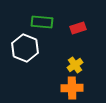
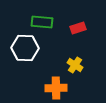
white hexagon: rotated 20 degrees counterclockwise
yellow cross: rotated 21 degrees counterclockwise
orange cross: moved 16 px left
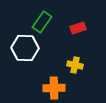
green rectangle: rotated 60 degrees counterclockwise
yellow cross: rotated 21 degrees counterclockwise
orange cross: moved 2 px left
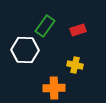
green rectangle: moved 3 px right, 4 px down
red rectangle: moved 2 px down
white hexagon: moved 2 px down
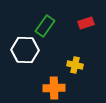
red rectangle: moved 8 px right, 7 px up
